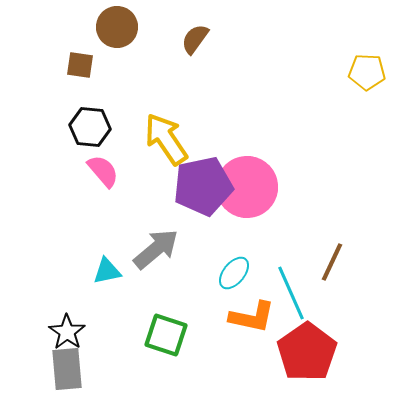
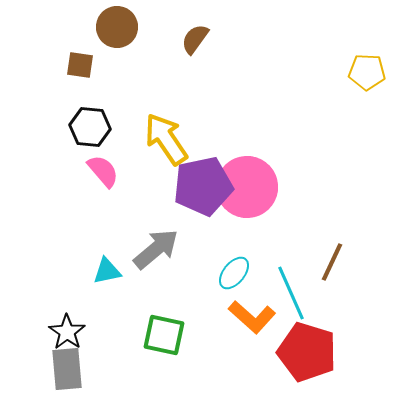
orange L-shape: rotated 30 degrees clockwise
green square: moved 2 px left; rotated 6 degrees counterclockwise
red pentagon: rotated 20 degrees counterclockwise
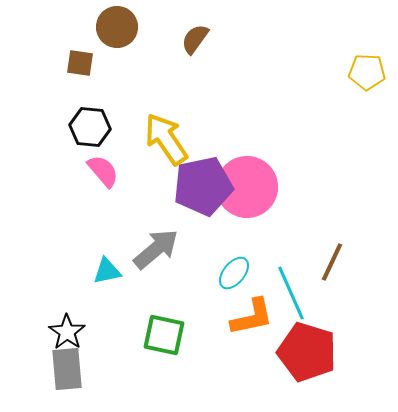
brown square: moved 2 px up
orange L-shape: rotated 54 degrees counterclockwise
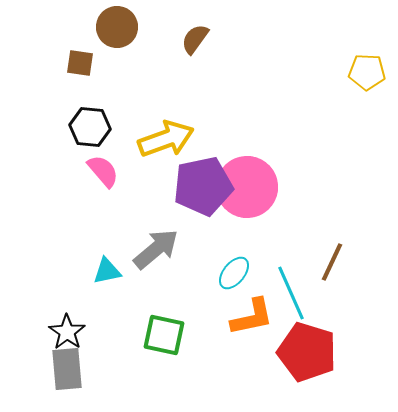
yellow arrow: rotated 104 degrees clockwise
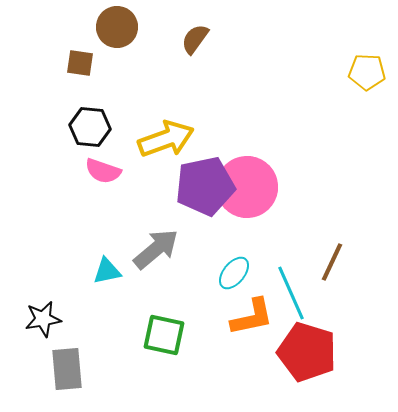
pink semicircle: rotated 150 degrees clockwise
purple pentagon: moved 2 px right
black star: moved 24 px left, 13 px up; rotated 27 degrees clockwise
